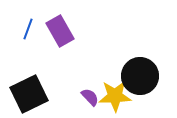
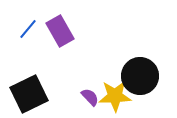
blue line: rotated 20 degrees clockwise
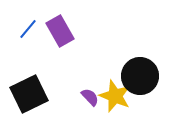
yellow star: rotated 24 degrees clockwise
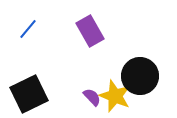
purple rectangle: moved 30 px right
purple semicircle: moved 2 px right
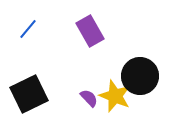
purple semicircle: moved 3 px left, 1 px down
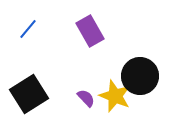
black square: rotated 6 degrees counterclockwise
purple semicircle: moved 3 px left
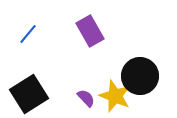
blue line: moved 5 px down
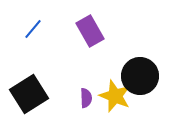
blue line: moved 5 px right, 5 px up
purple semicircle: rotated 42 degrees clockwise
